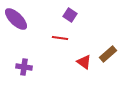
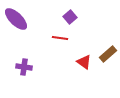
purple square: moved 2 px down; rotated 16 degrees clockwise
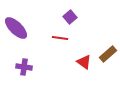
purple ellipse: moved 9 px down
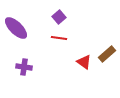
purple square: moved 11 px left
red line: moved 1 px left
brown rectangle: moved 1 px left
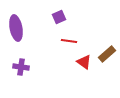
purple square: rotated 16 degrees clockwise
purple ellipse: rotated 35 degrees clockwise
red line: moved 10 px right, 3 px down
purple cross: moved 3 px left
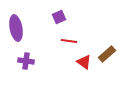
purple cross: moved 5 px right, 6 px up
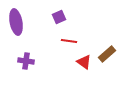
purple ellipse: moved 6 px up
